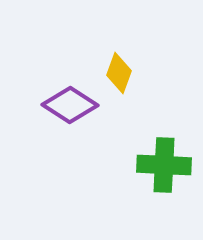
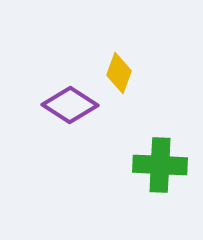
green cross: moved 4 px left
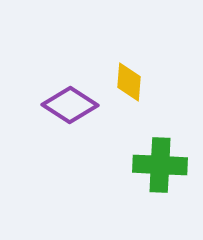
yellow diamond: moved 10 px right, 9 px down; rotated 15 degrees counterclockwise
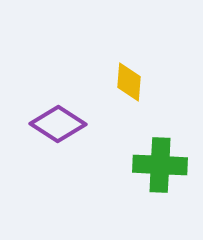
purple diamond: moved 12 px left, 19 px down
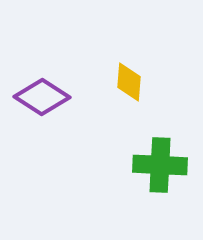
purple diamond: moved 16 px left, 27 px up
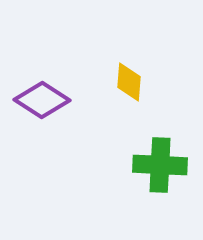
purple diamond: moved 3 px down
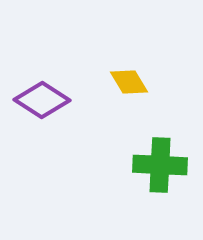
yellow diamond: rotated 36 degrees counterclockwise
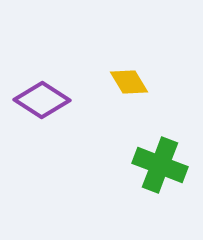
green cross: rotated 18 degrees clockwise
